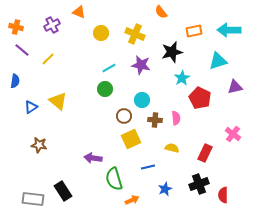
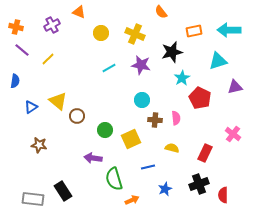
green circle: moved 41 px down
brown circle: moved 47 px left
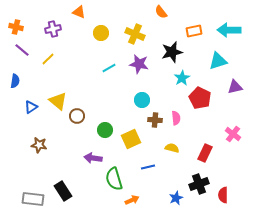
purple cross: moved 1 px right, 4 px down; rotated 14 degrees clockwise
purple star: moved 2 px left, 1 px up
blue star: moved 11 px right, 9 px down
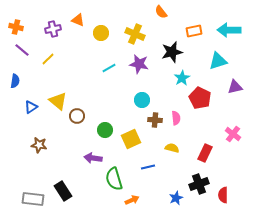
orange triangle: moved 1 px left, 8 px down
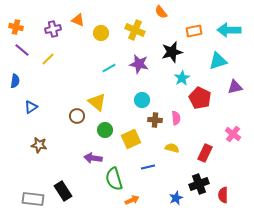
yellow cross: moved 4 px up
yellow triangle: moved 39 px right, 1 px down
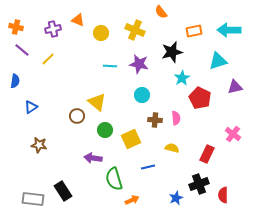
cyan line: moved 1 px right, 2 px up; rotated 32 degrees clockwise
cyan circle: moved 5 px up
red rectangle: moved 2 px right, 1 px down
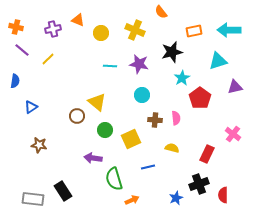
red pentagon: rotated 10 degrees clockwise
